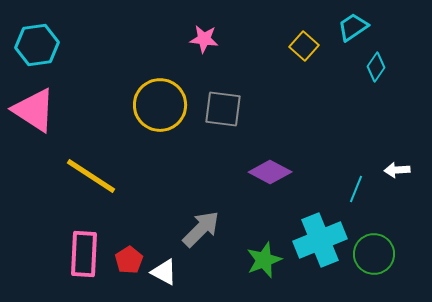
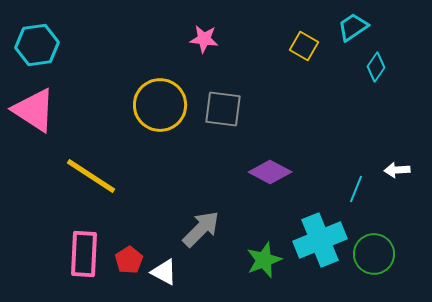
yellow square: rotated 12 degrees counterclockwise
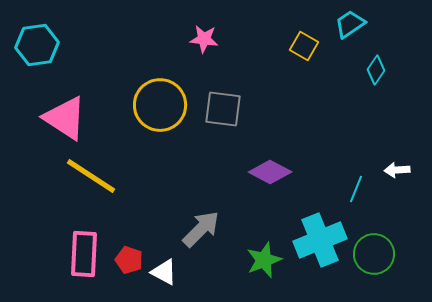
cyan trapezoid: moved 3 px left, 3 px up
cyan diamond: moved 3 px down
pink triangle: moved 31 px right, 8 px down
red pentagon: rotated 20 degrees counterclockwise
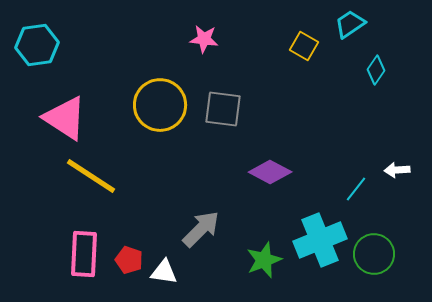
cyan line: rotated 16 degrees clockwise
white triangle: rotated 20 degrees counterclockwise
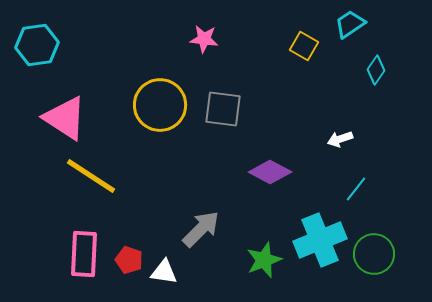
white arrow: moved 57 px left, 31 px up; rotated 15 degrees counterclockwise
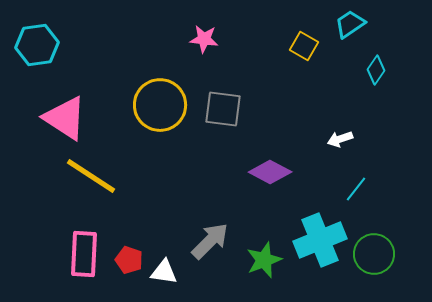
gray arrow: moved 9 px right, 12 px down
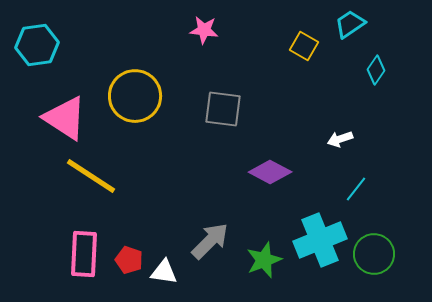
pink star: moved 9 px up
yellow circle: moved 25 px left, 9 px up
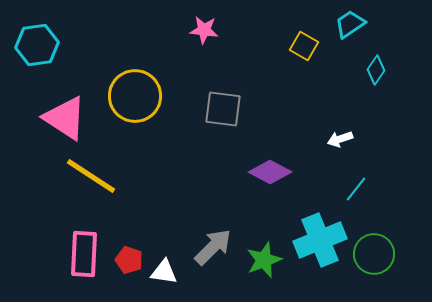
gray arrow: moved 3 px right, 6 px down
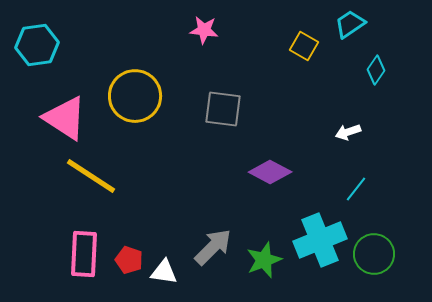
white arrow: moved 8 px right, 7 px up
